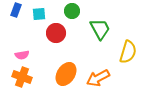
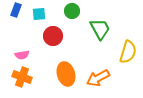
red circle: moved 3 px left, 3 px down
orange ellipse: rotated 50 degrees counterclockwise
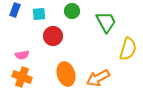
blue rectangle: moved 1 px left
green trapezoid: moved 6 px right, 7 px up
yellow semicircle: moved 3 px up
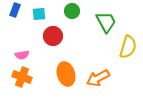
yellow semicircle: moved 2 px up
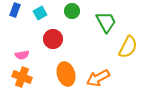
cyan square: moved 1 px right, 1 px up; rotated 24 degrees counterclockwise
red circle: moved 3 px down
yellow semicircle: rotated 10 degrees clockwise
